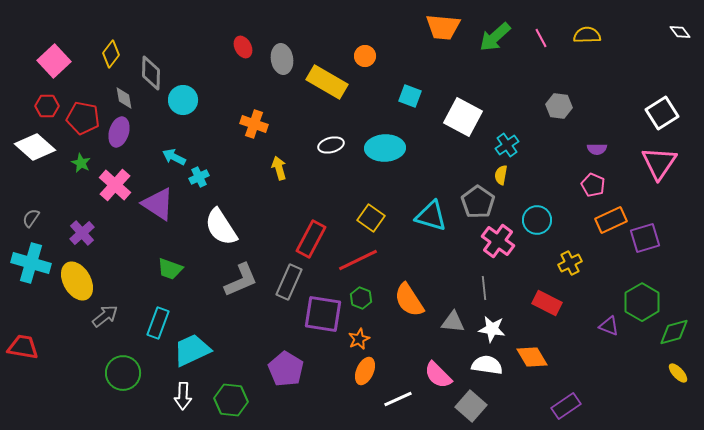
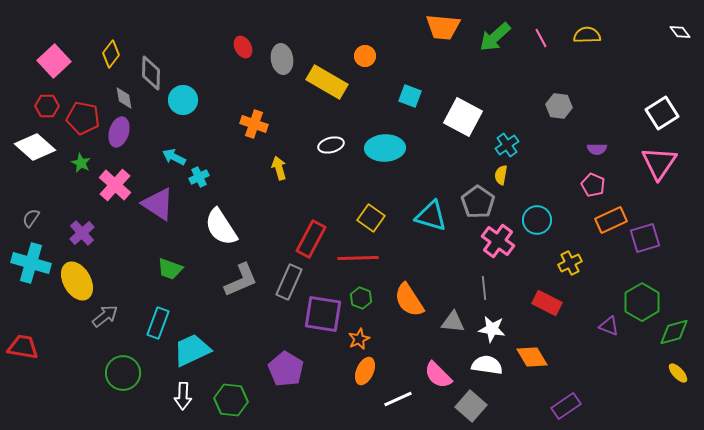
red line at (358, 260): moved 2 px up; rotated 24 degrees clockwise
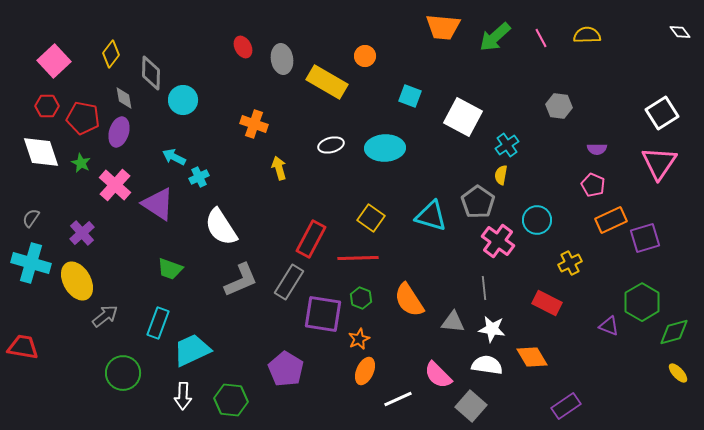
white diamond at (35, 147): moved 6 px right, 5 px down; rotated 30 degrees clockwise
gray rectangle at (289, 282): rotated 8 degrees clockwise
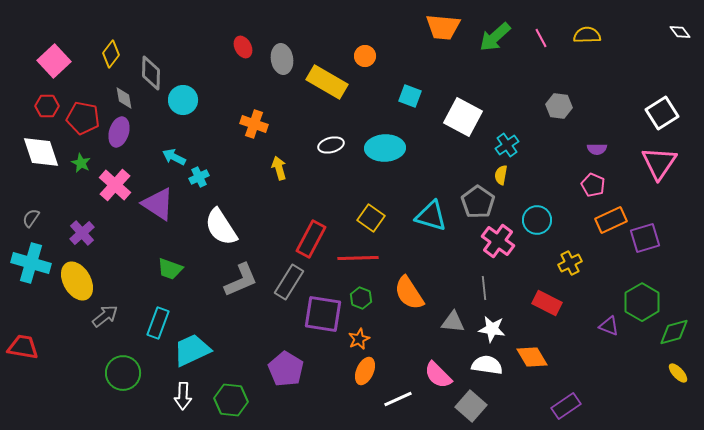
orange semicircle at (409, 300): moved 7 px up
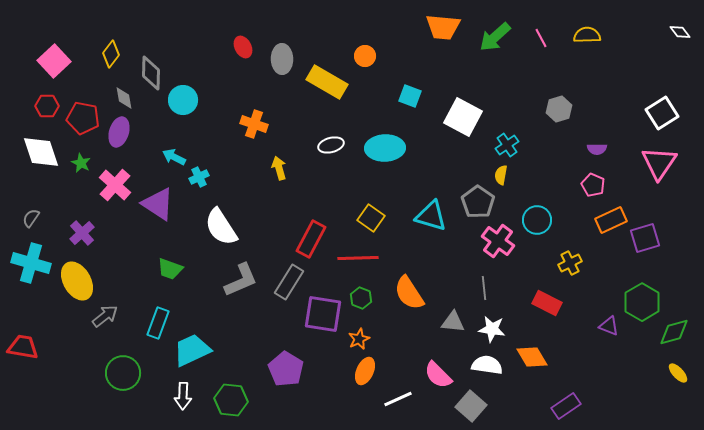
gray ellipse at (282, 59): rotated 8 degrees clockwise
gray hexagon at (559, 106): moved 3 px down; rotated 25 degrees counterclockwise
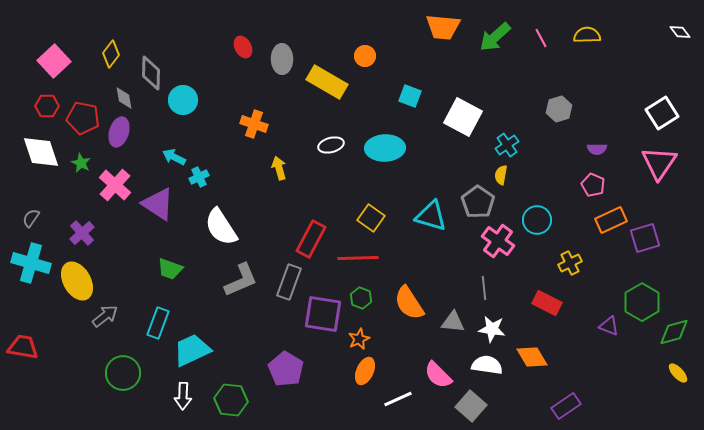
gray rectangle at (289, 282): rotated 12 degrees counterclockwise
orange semicircle at (409, 293): moved 10 px down
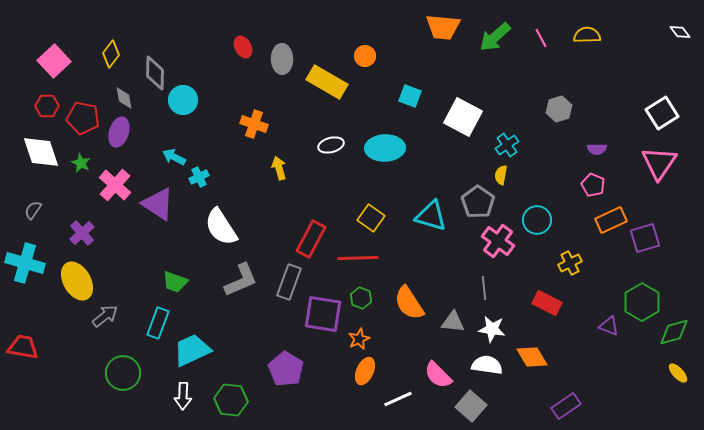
gray diamond at (151, 73): moved 4 px right
gray semicircle at (31, 218): moved 2 px right, 8 px up
cyan cross at (31, 263): moved 6 px left
green trapezoid at (170, 269): moved 5 px right, 13 px down
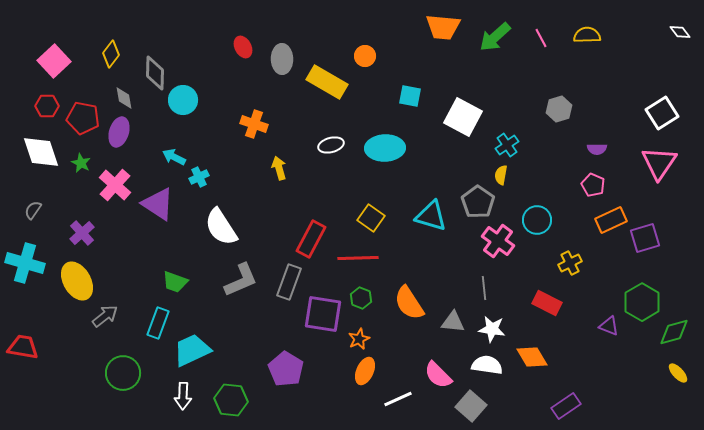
cyan square at (410, 96): rotated 10 degrees counterclockwise
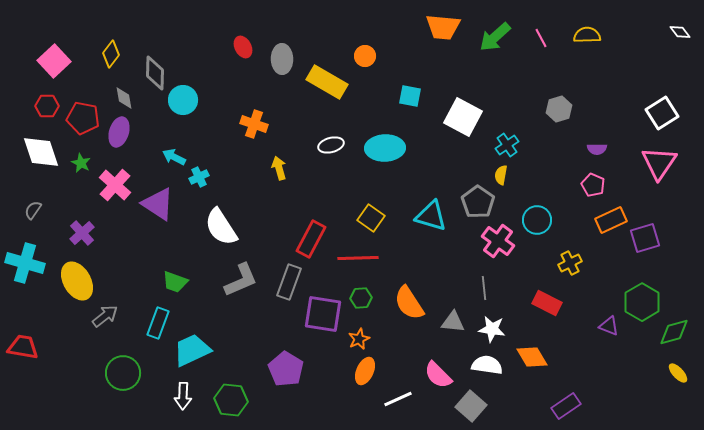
green hexagon at (361, 298): rotated 25 degrees counterclockwise
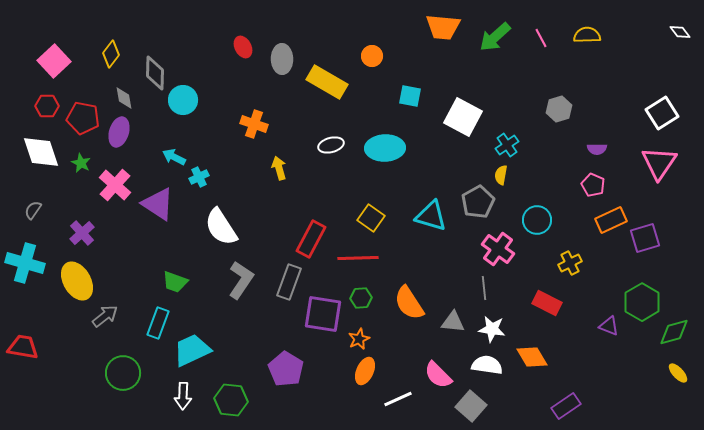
orange circle at (365, 56): moved 7 px right
gray pentagon at (478, 202): rotated 8 degrees clockwise
pink cross at (498, 241): moved 8 px down
gray L-shape at (241, 280): rotated 33 degrees counterclockwise
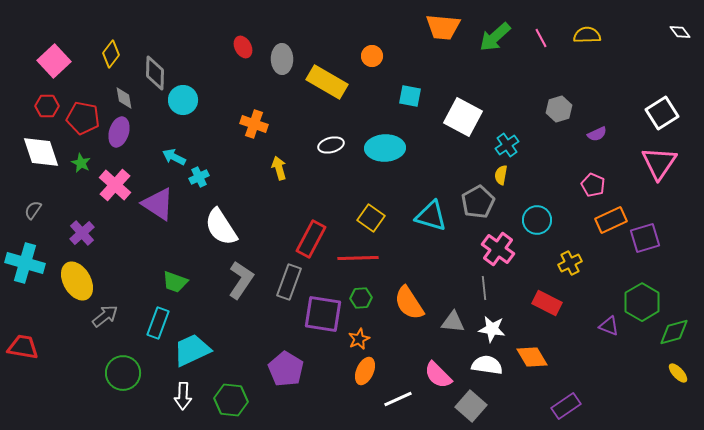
purple semicircle at (597, 149): moved 15 px up; rotated 24 degrees counterclockwise
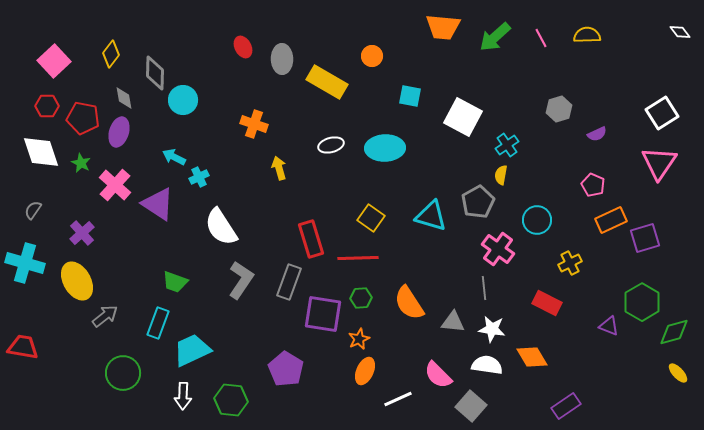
red rectangle at (311, 239): rotated 45 degrees counterclockwise
